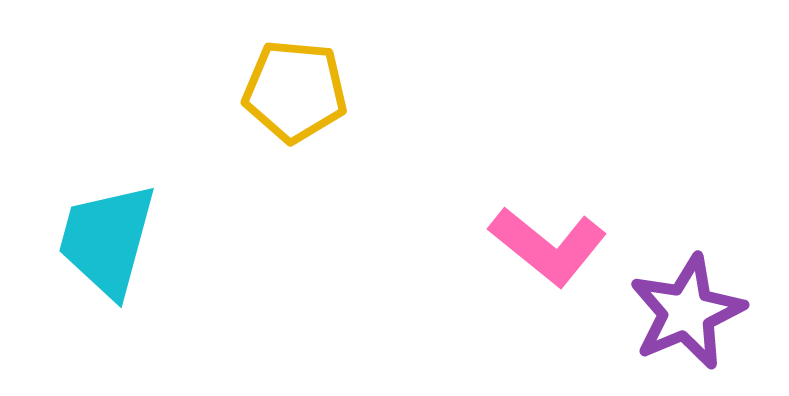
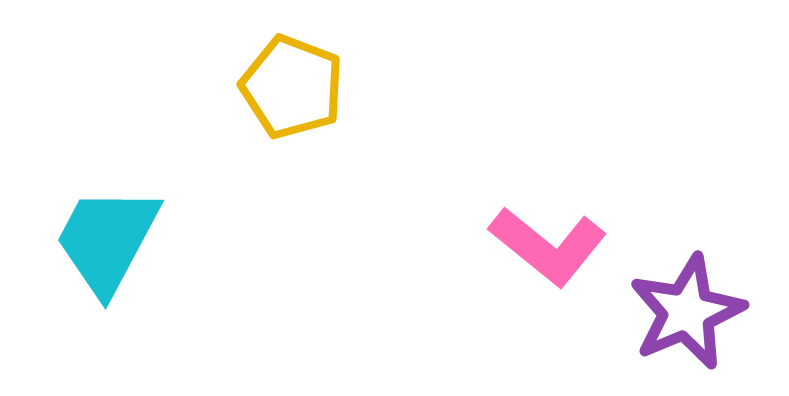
yellow pentagon: moved 3 px left, 4 px up; rotated 16 degrees clockwise
cyan trapezoid: rotated 13 degrees clockwise
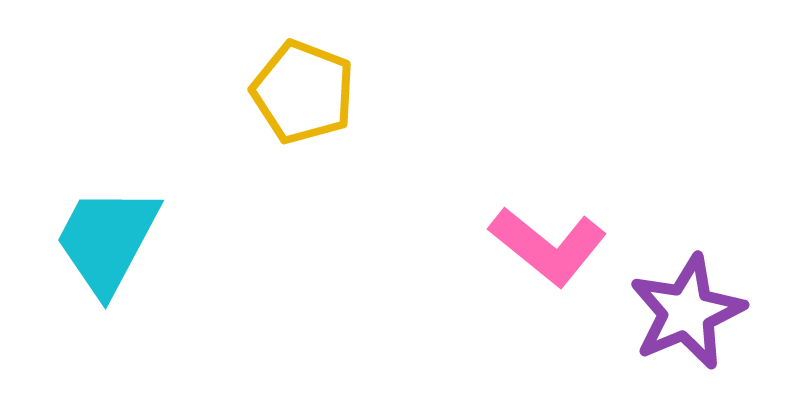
yellow pentagon: moved 11 px right, 5 px down
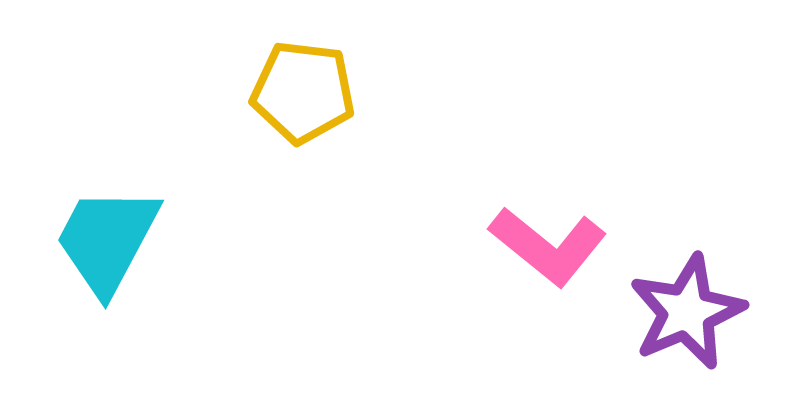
yellow pentagon: rotated 14 degrees counterclockwise
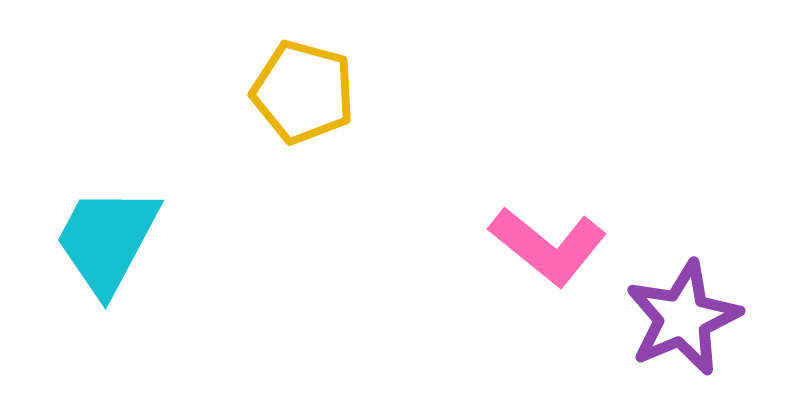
yellow pentagon: rotated 8 degrees clockwise
purple star: moved 4 px left, 6 px down
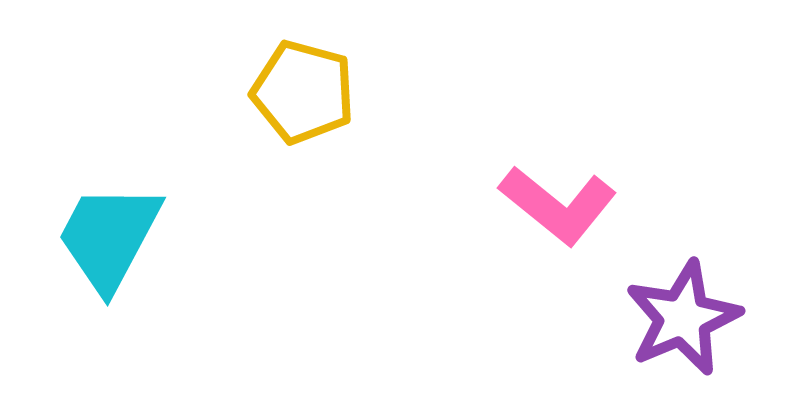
cyan trapezoid: moved 2 px right, 3 px up
pink L-shape: moved 10 px right, 41 px up
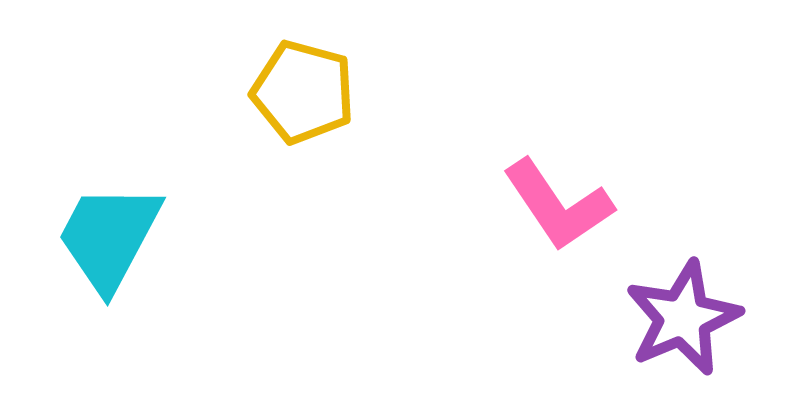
pink L-shape: rotated 17 degrees clockwise
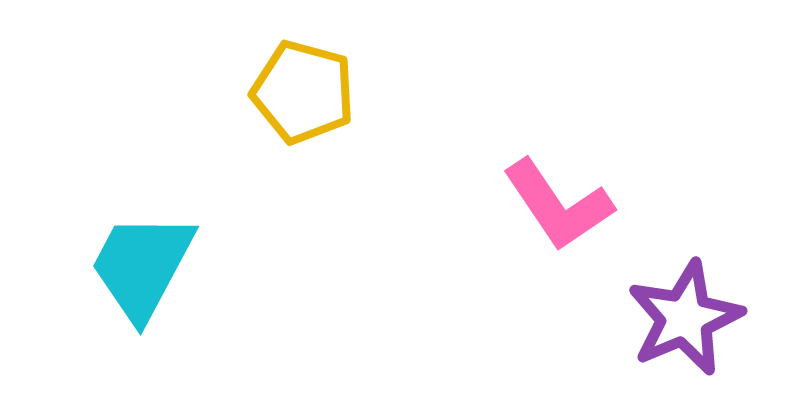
cyan trapezoid: moved 33 px right, 29 px down
purple star: moved 2 px right
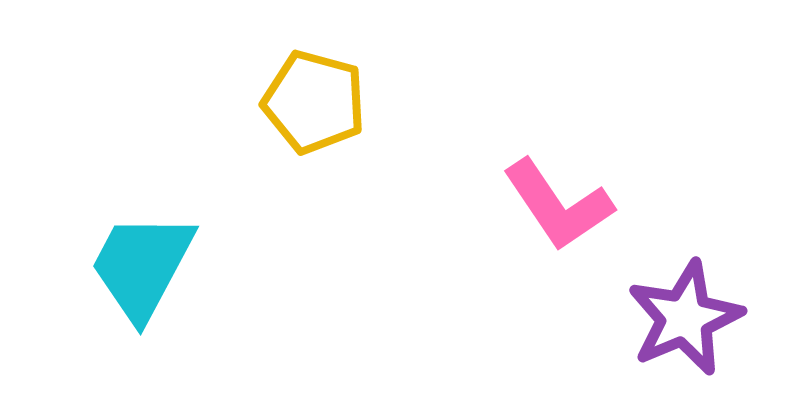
yellow pentagon: moved 11 px right, 10 px down
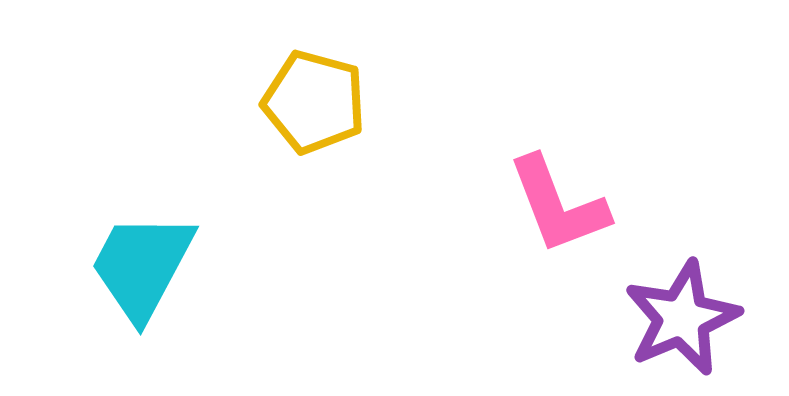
pink L-shape: rotated 13 degrees clockwise
purple star: moved 3 px left
